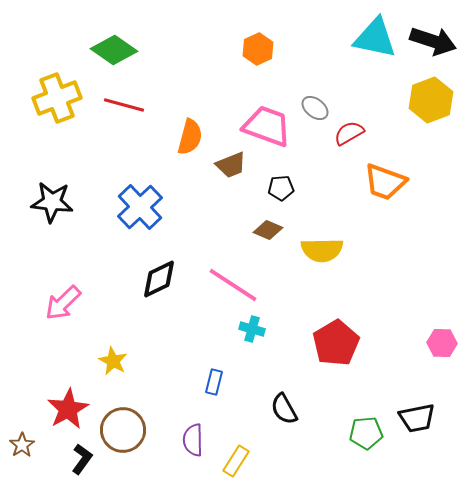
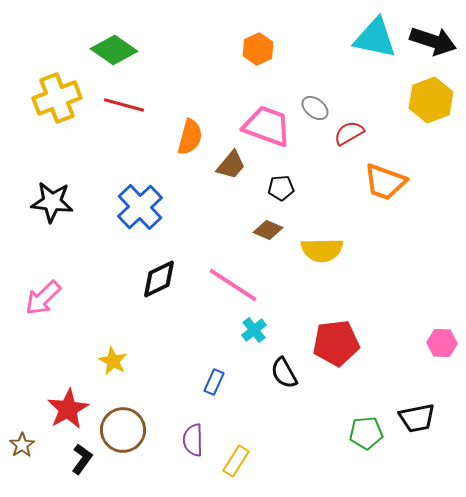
brown trapezoid: rotated 28 degrees counterclockwise
pink arrow: moved 20 px left, 5 px up
cyan cross: moved 2 px right, 1 px down; rotated 35 degrees clockwise
red pentagon: rotated 24 degrees clockwise
blue rectangle: rotated 10 degrees clockwise
black semicircle: moved 36 px up
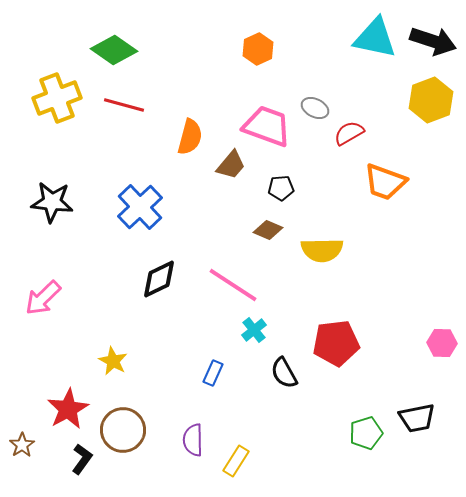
gray ellipse: rotated 12 degrees counterclockwise
blue rectangle: moved 1 px left, 9 px up
green pentagon: rotated 12 degrees counterclockwise
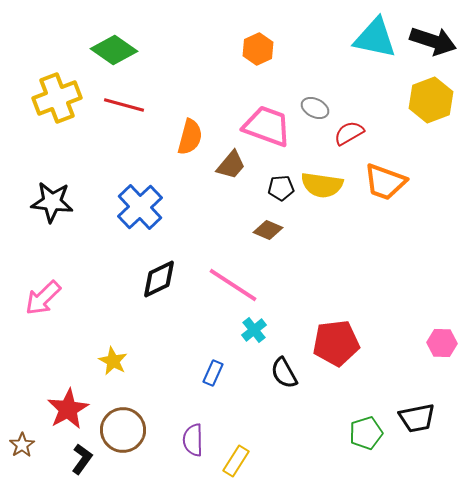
yellow semicircle: moved 65 px up; rotated 9 degrees clockwise
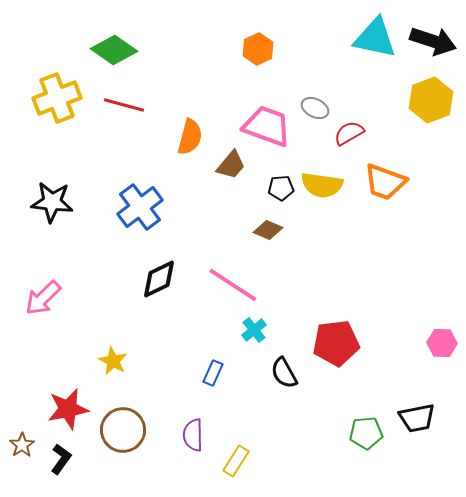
blue cross: rotated 6 degrees clockwise
red star: rotated 18 degrees clockwise
green pentagon: rotated 12 degrees clockwise
purple semicircle: moved 5 px up
black L-shape: moved 21 px left
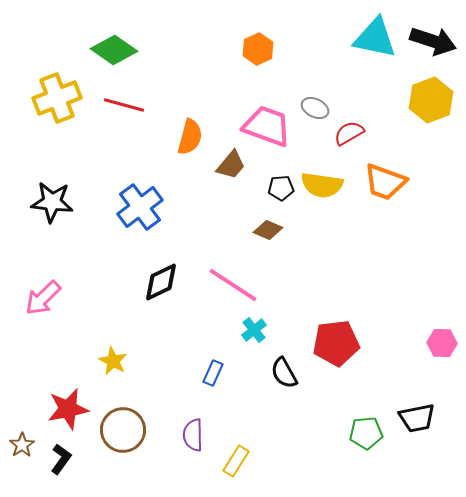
black diamond: moved 2 px right, 3 px down
